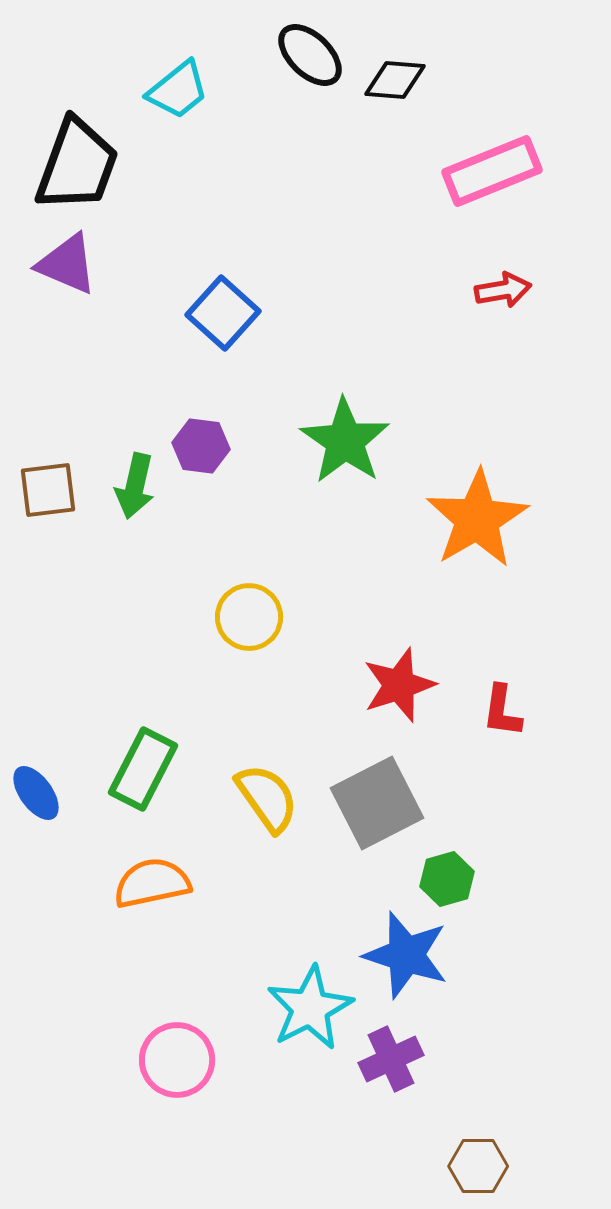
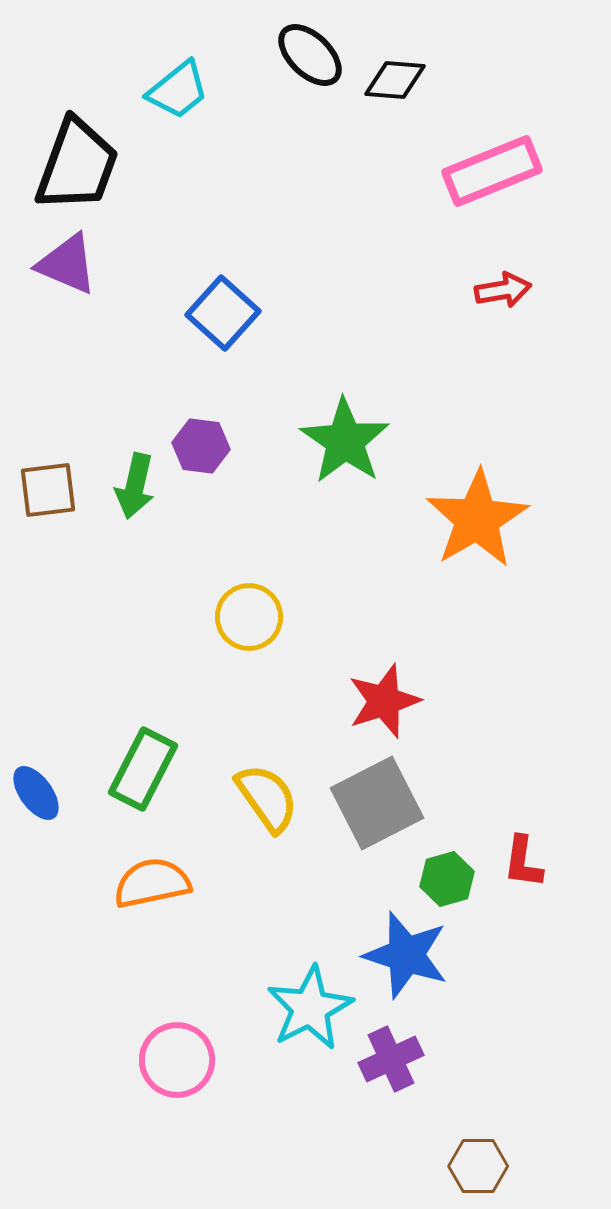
red star: moved 15 px left, 16 px down
red L-shape: moved 21 px right, 151 px down
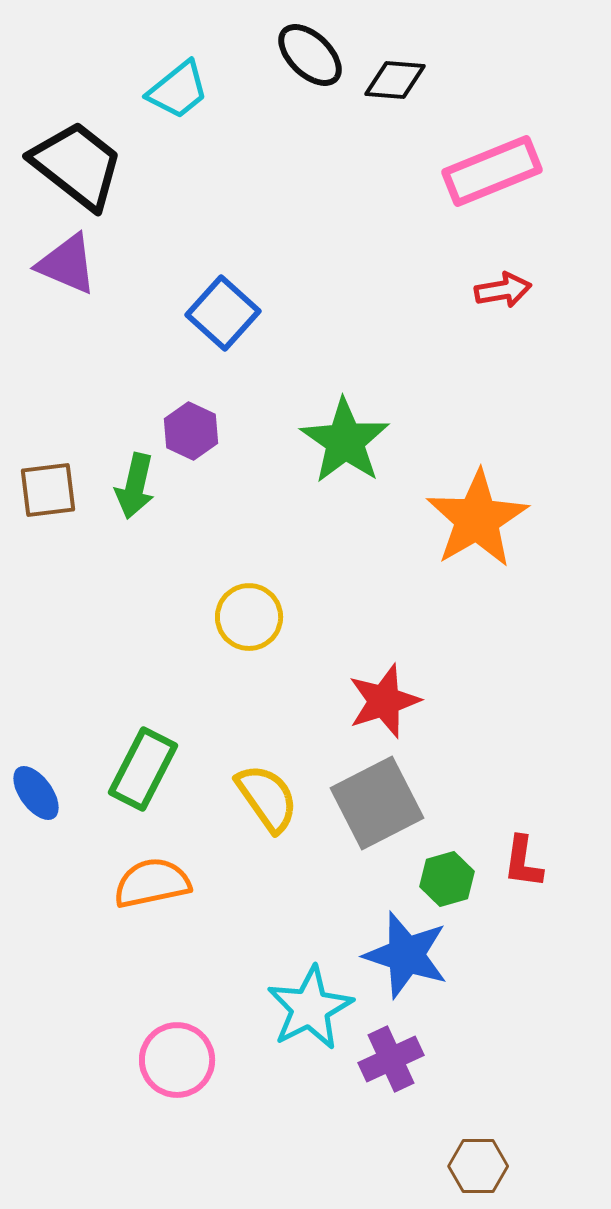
black trapezoid: rotated 72 degrees counterclockwise
purple hexagon: moved 10 px left, 15 px up; rotated 18 degrees clockwise
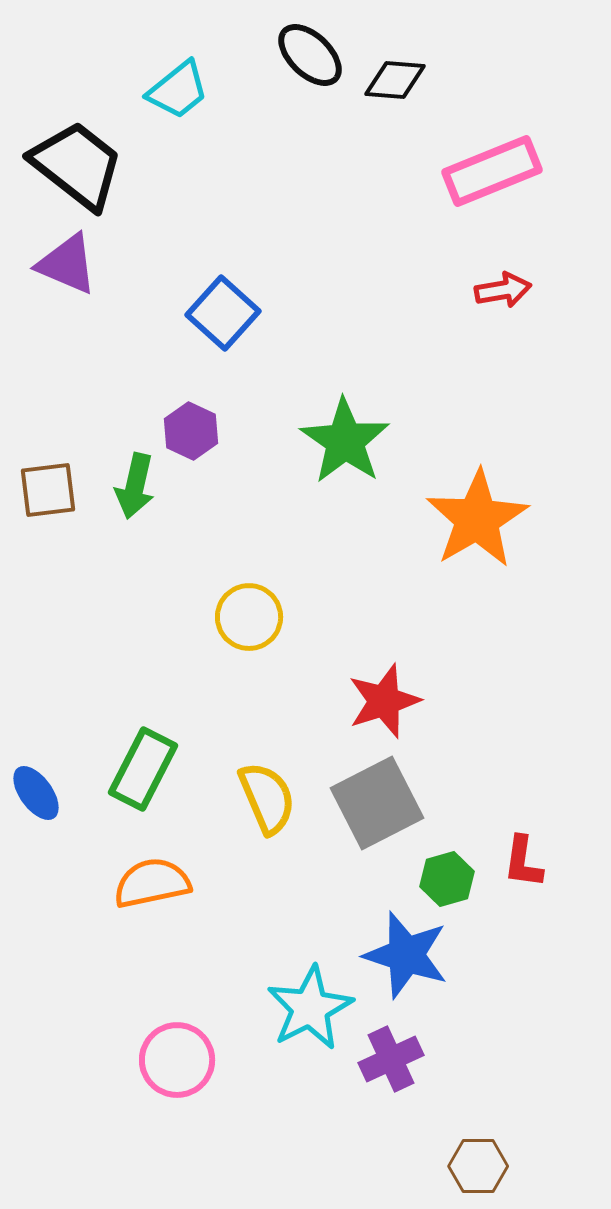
yellow semicircle: rotated 12 degrees clockwise
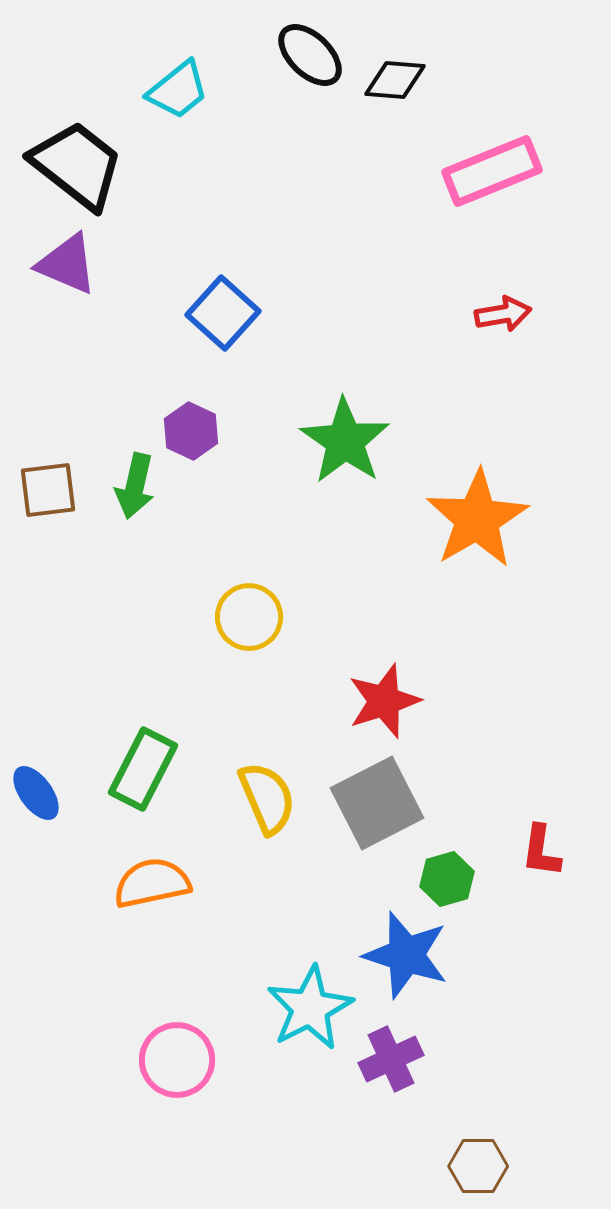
red arrow: moved 24 px down
red L-shape: moved 18 px right, 11 px up
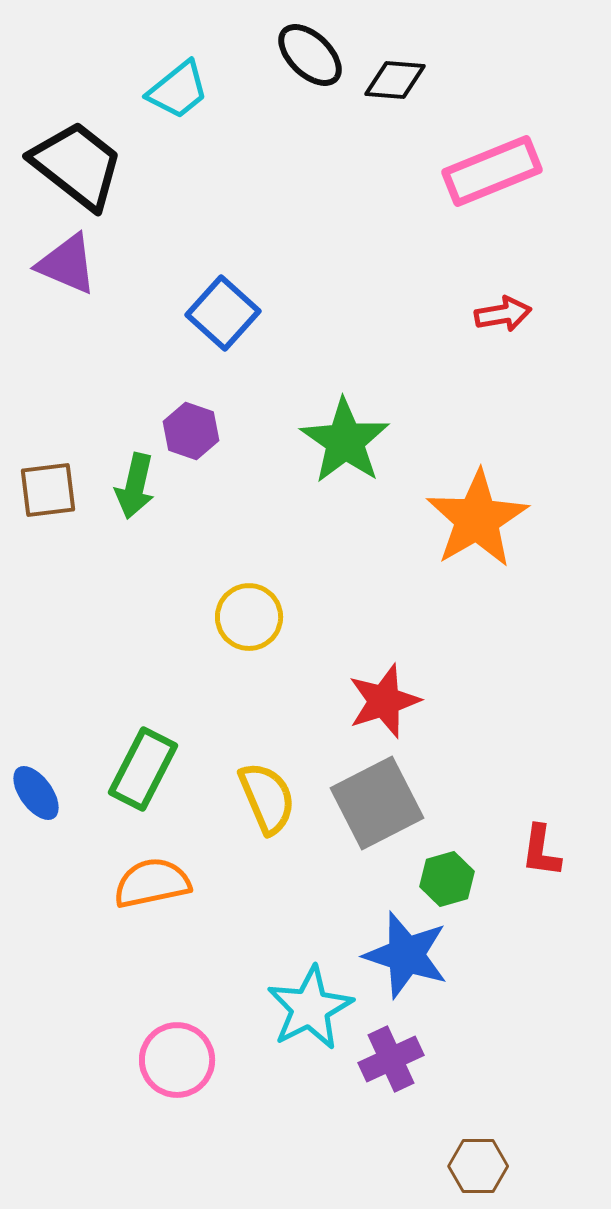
purple hexagon: rotated 6 degrees counterclockwise
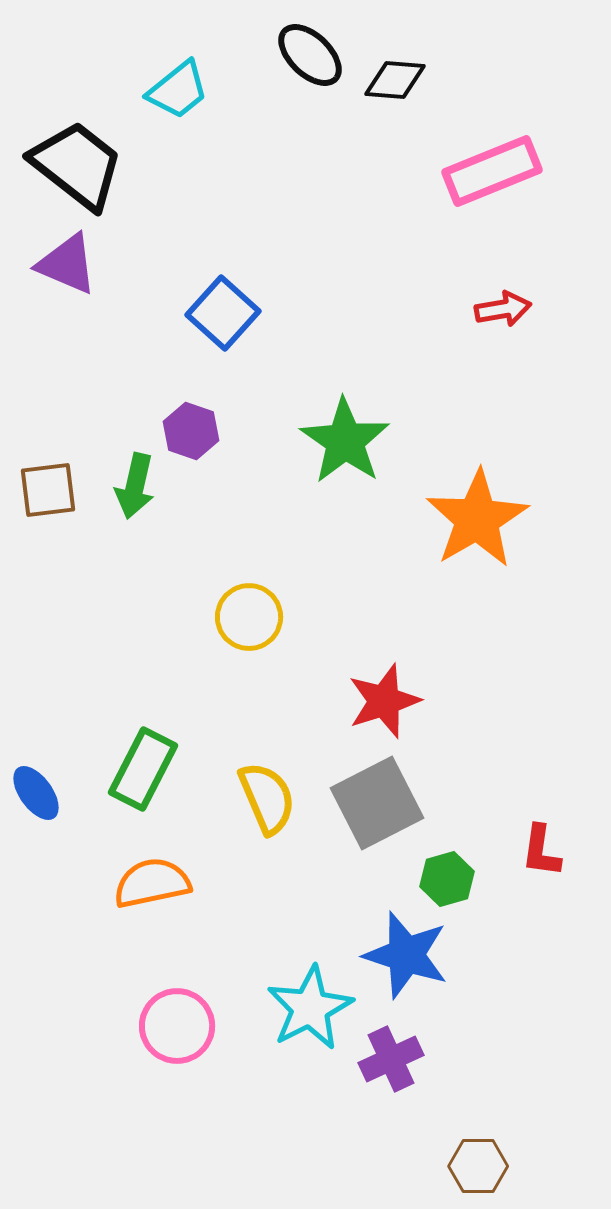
red arrow: moved 5 px up
pink circle: moved 34 px up
